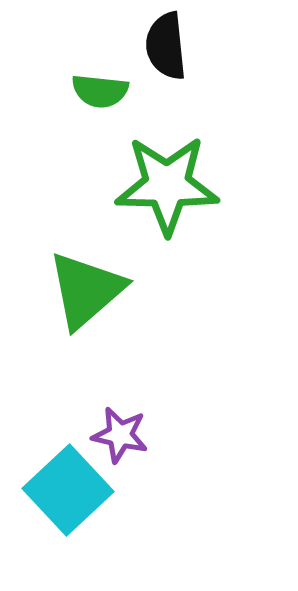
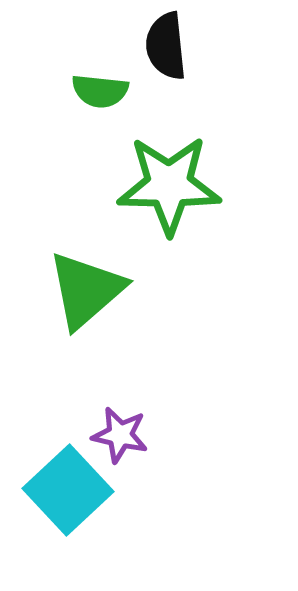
green star: moved 2 px right
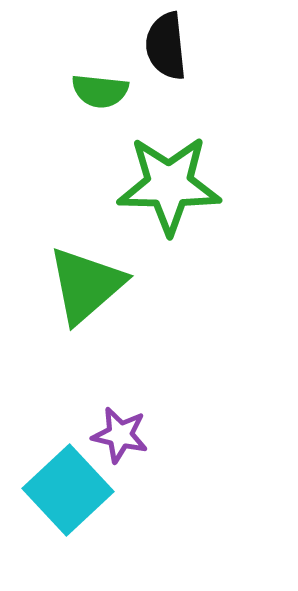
green triangle: moved 5 px up
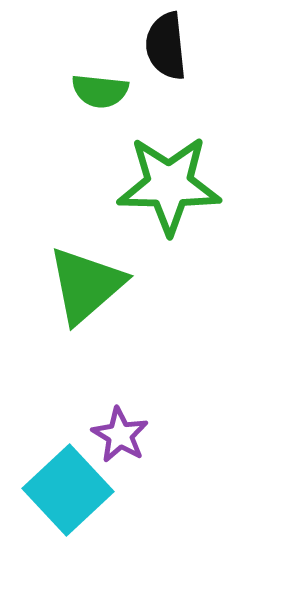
purple star: rotated 18 degrees clockwise
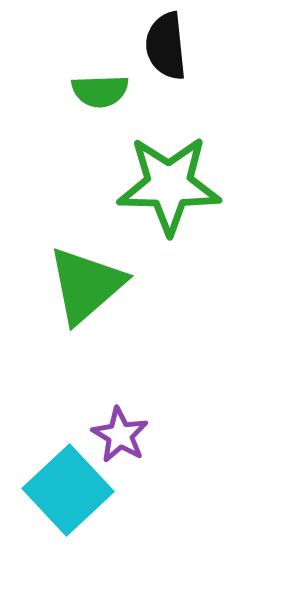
green semicircle: rotated 8 degrees counterclockwise
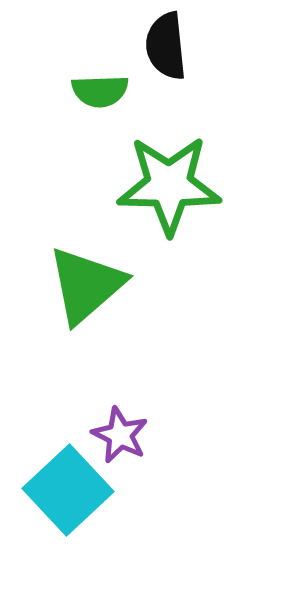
purple star: rotated 4 degrees counterclockwise
